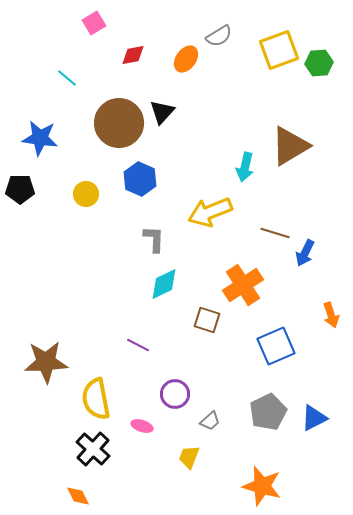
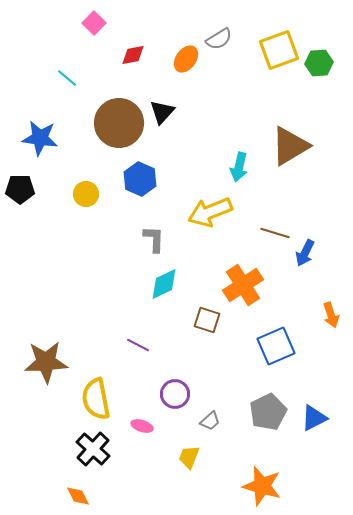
pink square: rotated 15 degrees counterclockwise
gray semicircle: moved 3 px down
cyan arrow: moved 6 px left
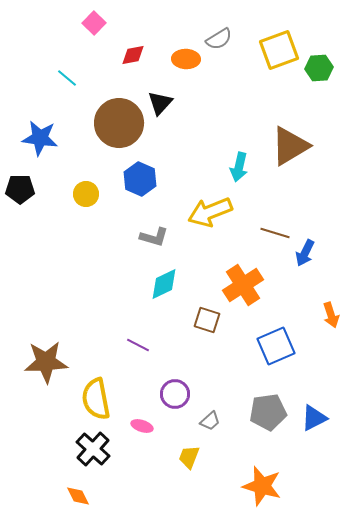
orange ellipse: rotated 56 degrees clockwise
green hexagon: moved 5 px down
black triangle: moved 2 px left, 9 px up
gray L-shape: moved 2 px up; rotated 104 degrees clockwise
gray pentagon: rotated 18 degrees clockwise
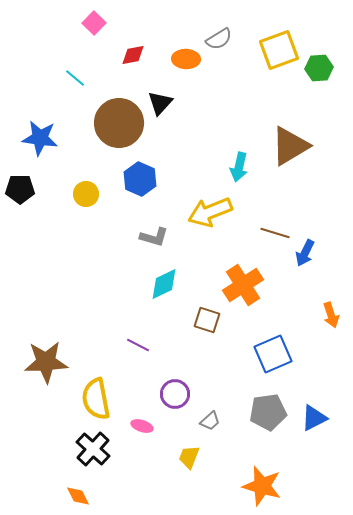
cyan line: moved 8 px right
blue square: moved 3 px left, 8 px down
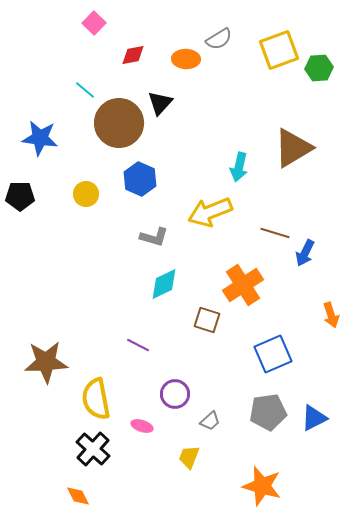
cyan line: moved 10 px right, 12 px down
brown triangle: moved 3 px right, 2 px down
black pentagon: moved 7 px down
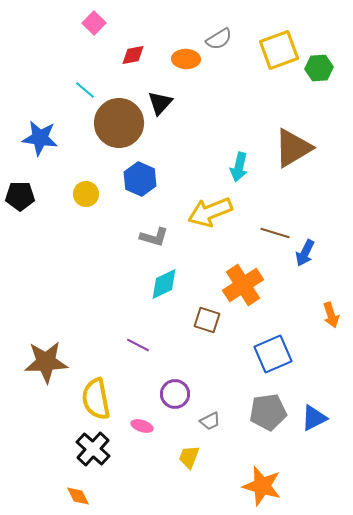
gray trapezoid: rotated 15 degrees clockwise
